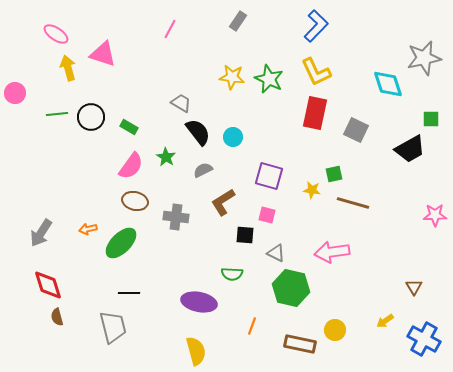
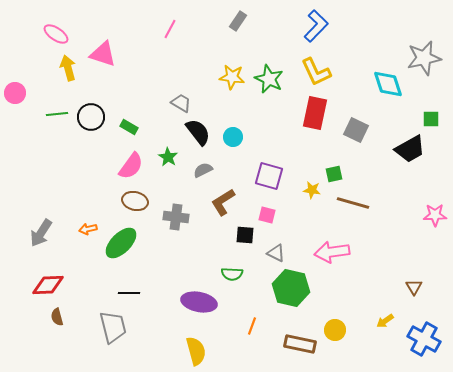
green star at (166, 157): moved 2 px right
red diamond at (48, 285): rotated 76 degrees counterclockwise
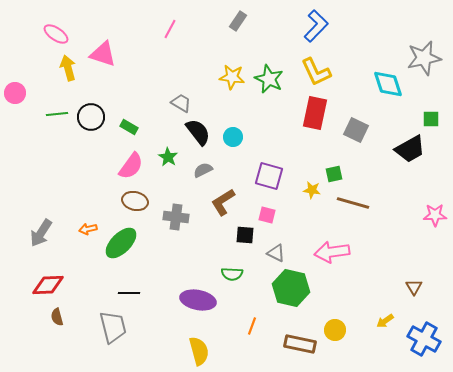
purple ellipse at (199, 302): moved 1 px left, 2 px up
yellow semicircle at (196, 351): moved 3 px right
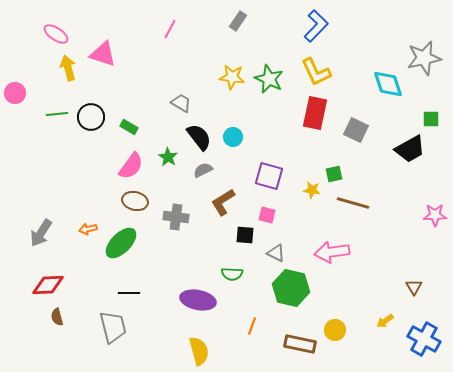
black semicircle at (198, 132): moved 1 px right, 5 px down
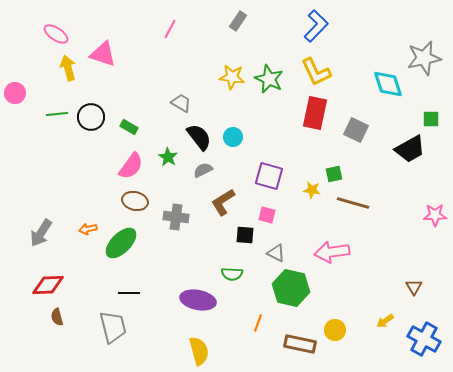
orange line at (252, 326): moved 6 px right, 3 px up
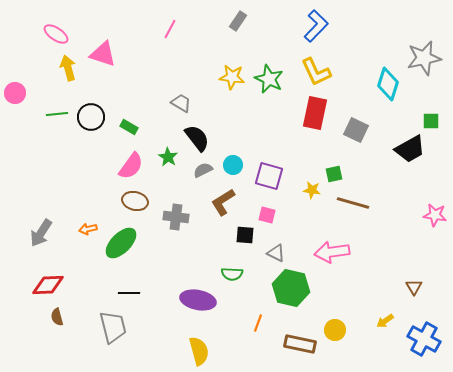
cyan diamond at (388, 84): rotated 36 degrees clockwise
green square at (431, 119): moved 2 px down
black semicircle at (199, 137): moved 2 px left, 1 px down
cyan circle at (233, 137): moved 28 px down
pink star at (435, 215): rotated 10 degrees clockwise
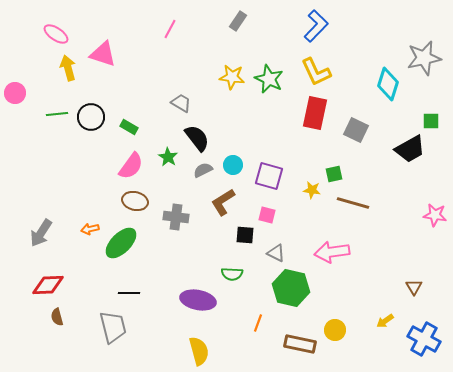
orange arrow at (88, 229): moved 2 px right
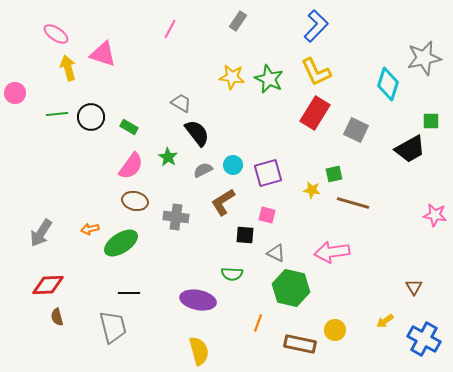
red rectangle at (315, 113): rotated 20 degrees clockwise
black semicircle at (197, 138): moved 5 px up
purple square at (269, 176): moved 1 px left, 3 px up; rotated 32 degrees counterclockwise
green ellipse at (121, 243): rotated 12 degrees clockwise
